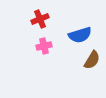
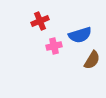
red cross: moved 2 px down
pink cross: moved 10 px right
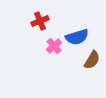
blue semicircle: moved 3 px left, 2 px down
pink cross: rotated 28 degrees counterclockwise
